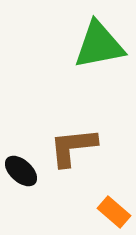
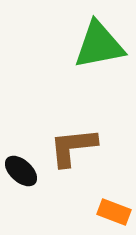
orange rectangle: rotated 20 degrees counterclockwise
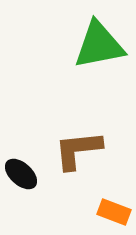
brown L-shape: moved 5 px right, 3 px down
black ellipse: moved 3 px down
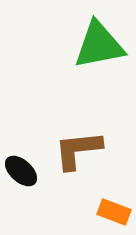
black ellipse: moved 3 px up
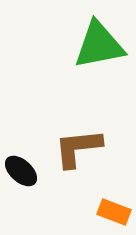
brown L-shape: moved 2 px up
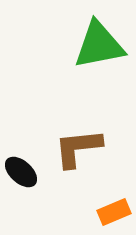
black ellipse: moved 1 px down
orange rectangle: rotated 44 degrees counterclockwise
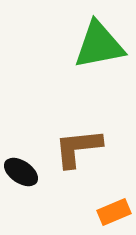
black ellipse: rotated 8 degrees counterclockwise
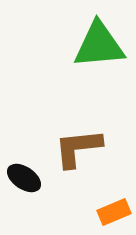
green triangle: rotated 6 degrees clockwise
black ellipse: moved 3 px right, 6 px down
